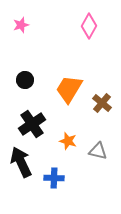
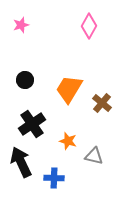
gray triangle: moved 4 px left, 5 px down
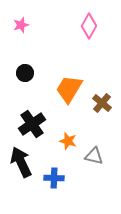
black circle: moved 7 px up
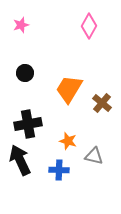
black cross: moved 4 px left; rotated 24 degrees clockwise
black arrow: moved 1 px left, 2 px up
blue cross: moved 5 px right, 8 px up
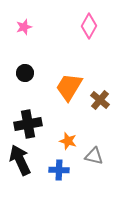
pink star: moved 3 px right, 2 px down
orange trapezoid: moved 2 px up
brown cross: moved 2 px left, 3 px up
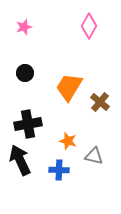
brown cross: moved 2 px down
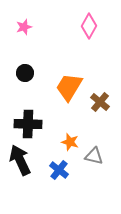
black cross: rotated 12 degrees clockwise
orange star: moved 2 px right, 1 px down
blue cross: rotated 36 degrees clockwise
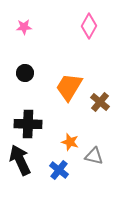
pink star: rotated 14 degrees clockwise
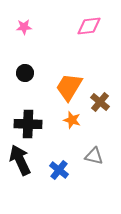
pink diamond: rotated 55 degrees clockwise
orange star: moved 2 px right, 22 px up
